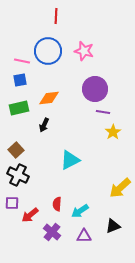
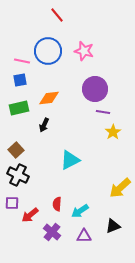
red line: moved 1 px right, 1 px up; rotated 42 degrees counterclockwise
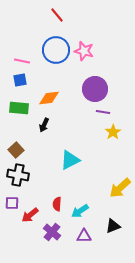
blue circle: moved 8 px right, 1 px up
green rectangle: rotated 18 degrees clockwise
black cross: rotated 15 degrees counterclockwise
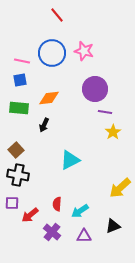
blue circle: moved 4 px left, 3 px down
purple line: moved 2 px right
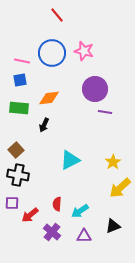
yellow star: moved 30 px down
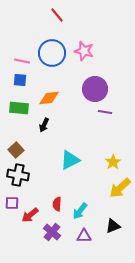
blue square: rotated 16 degrees clockwise
cyan arrow: rotated 18 degrees counterclockwise
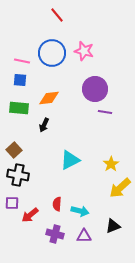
brown square: moved 2 px left
yellow star: moved 2 px left, 2 px down
cyan arrow: rotated 114 degrees counterclockwise
purple cross: moved 3 px right, 2 px down; rotated 24 degrees counterclockwise
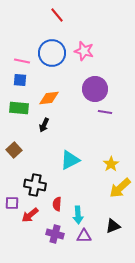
black cross: moved 17 px right, 10 px down
cyan arrow: moved 2 px left, 4 px down; rotated 72 degrees clockwise
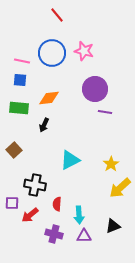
cyan arrow: moved 1 px right
purple cross: moved 1 px left
